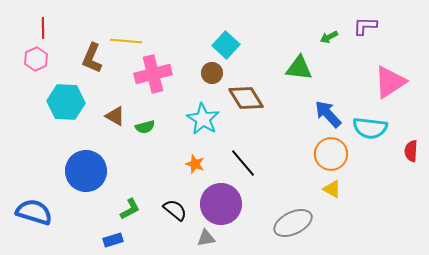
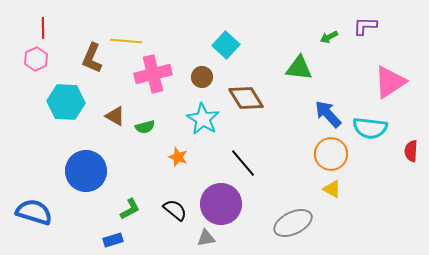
brown circle: moved 10 px left, 4 px down
orange star: moved 17 px left, 7 px up
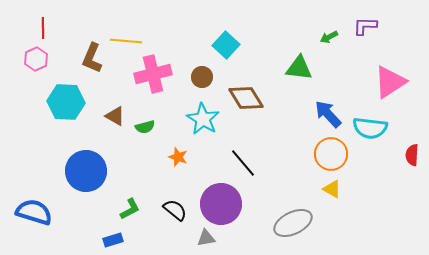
red semicircle: moved 1 px right, 4 px down
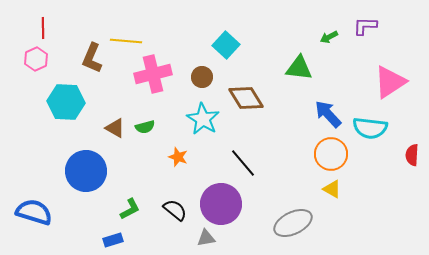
brown triangle: moved 12 px down
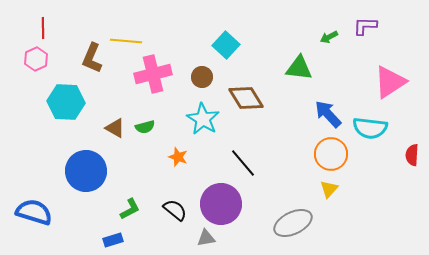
yellow triangle: moved 3 px left; rotated 42 degrees clockwise
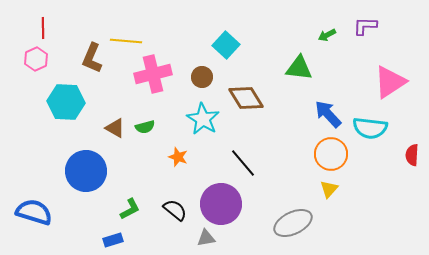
green arrow: moved 2 px left, 2 px up
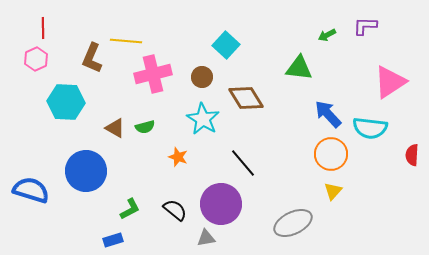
yellow triangle: moved 4 px right, 2 px down
blue semicircle: moved 3 px left, 22 px up
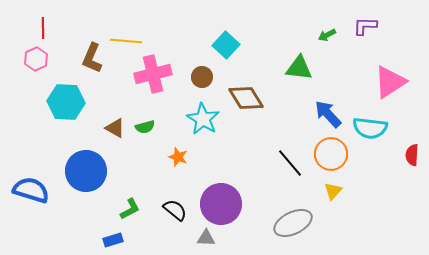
black line: moved 47 px right
gray triangle: rotated 12 degrees clockwise
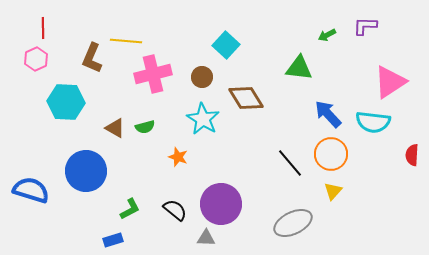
cyan semicircle: moved 3 px right, 6 px up
